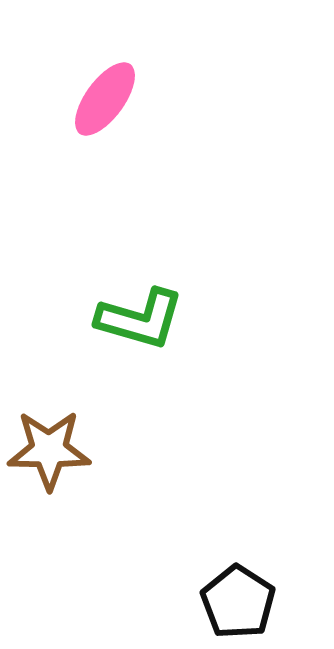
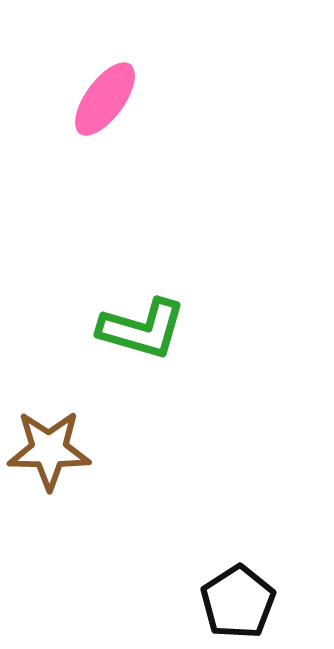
green L-shape: moved 2 px right, 10 px down
black pentagon: rotated 6 degrees clockwise
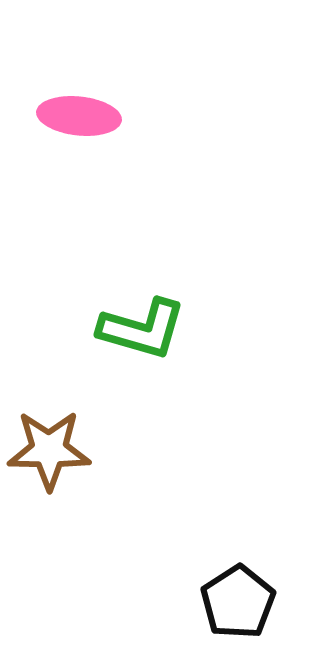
pink ellipse: moved 26 px left, 17 px down; rotated 60 degrees clockwise
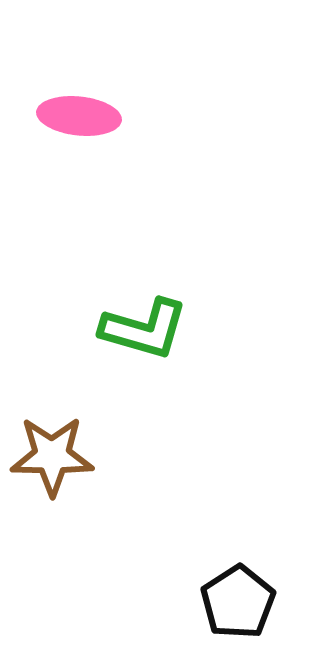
green L-shape: moved 2 px right
brown star: moved 3 px right, 6 px down
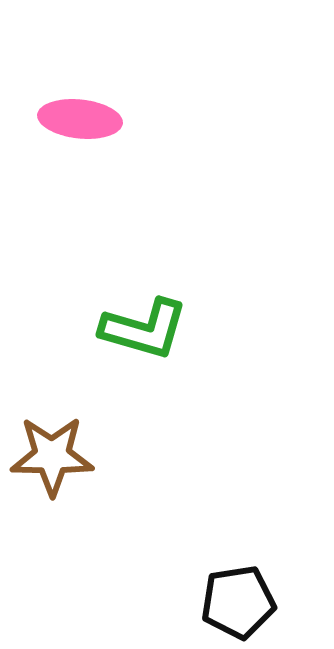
pink ellipse: moved 1 px right, 3 px down
black pentagon: rotated 24 degrees clockwise
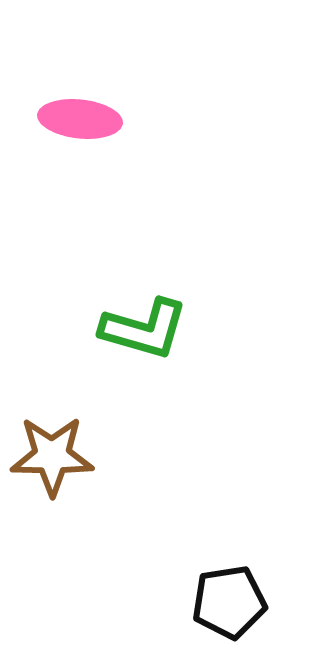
black pentagon: moved 9 px left
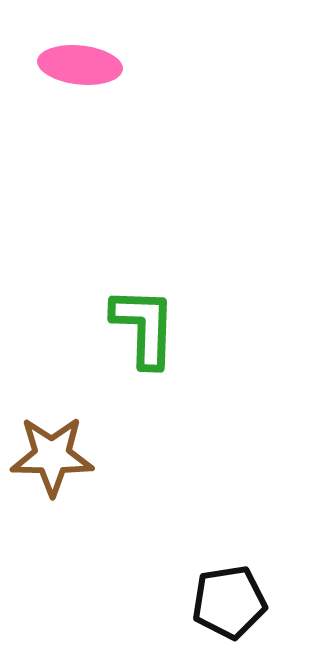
pink ellipse: moved 54 px up
green L-shape: moved 2 px up; rotated 104 degrees counterclockwise
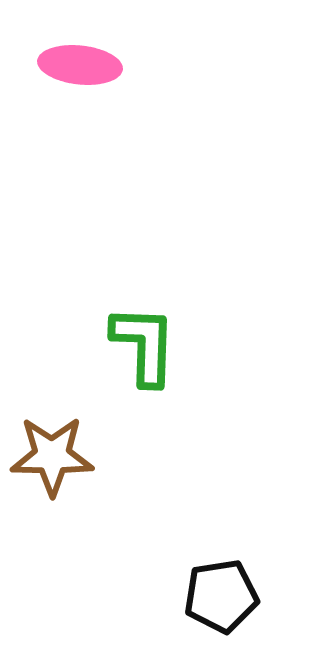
green L-shape: moved 18 px down
black pentagon: moved 8 px left, 6 px up
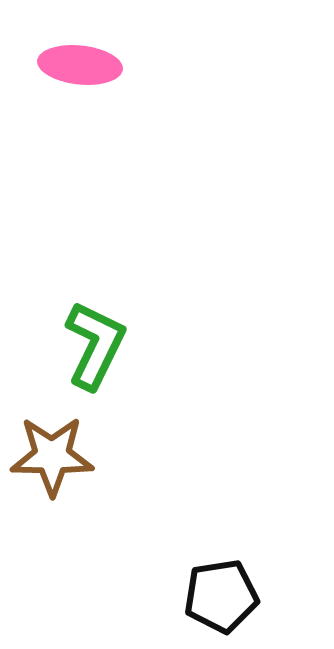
green L-shape: moved 49 px left; rotated 24 degrees clockwise
